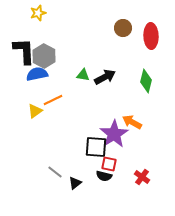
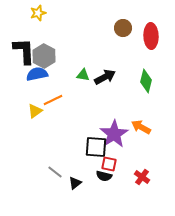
orange arrow: moved 9 px right, 5 px down
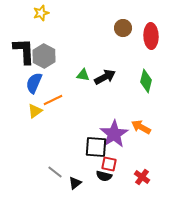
yellow star: moved 3 px right
blue semicircle: moved 3 px left, 9 px down; rotated 55 degrees counterclockwise
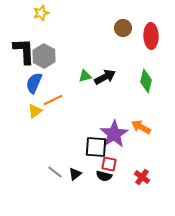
green triangle: moved 2 px right, 1 px down; rotated 24 degrees counterclockwise
black triangle: moved 9 px up
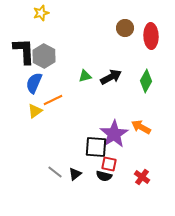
brown circle: moved 2 px right
black arrow: moved 6 px right
green diamond: rotated 15 degrees clockwise
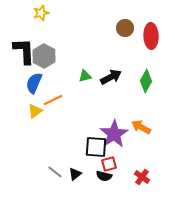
red square: rotated 28 degrees counterclockwise
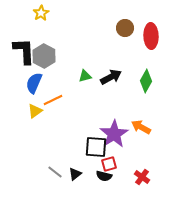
yellow star: rotated 14 degrees counterclockwise
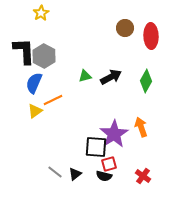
orange arrow: rotated 42 degrees clockwise
red cross: moved 1 px right, 1 px up
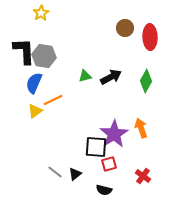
red ellipse: moved 1 px left, 1 px down
gray hexagon: rotated 20 degrees counterclockwise
orange arrow: moved 1 px down
black semicircle: moved 14 px down
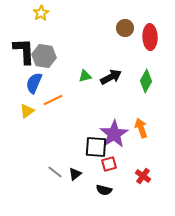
yellow triangle: moved 8 px left
